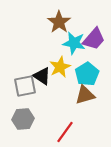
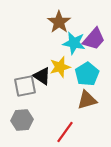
yellow star: rotated 10 degrees clockwise
brown triangle: moved 2 px right, 5 px down
gray hexagon: moved 1 px left, 1 px down
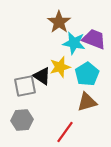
purple trapezoid: rotated 110 degrees counterclockwise
brown triangle: moved 2 px down
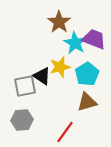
cyan star: moved 1 px right; rotated 20 degrees clockwise
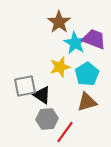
black triangle: moved 19 px down
gray hexagon: moved 25 px right, 1 px up
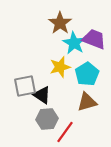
brown star: moved 1 px right, 1 px down
cyan star: moved 1 px left
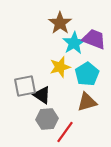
cyan star: rotated 10 degrees clockwise
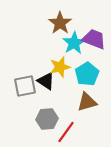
black triangle: moved 4 px right, 14 px up
red line: moved 1 px right
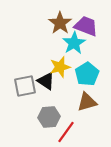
purple trapezoid: moved 8 px left, 13 px up
gray hexagon: moved 2 px right, 2 px up
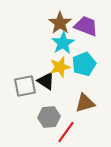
cyan star: moved 11 px left
cyan pentagon: moved 3 px left, 10 px up; rotated 10 degrees clockwise
brown triangle: moved 2 px left, 1 px down
